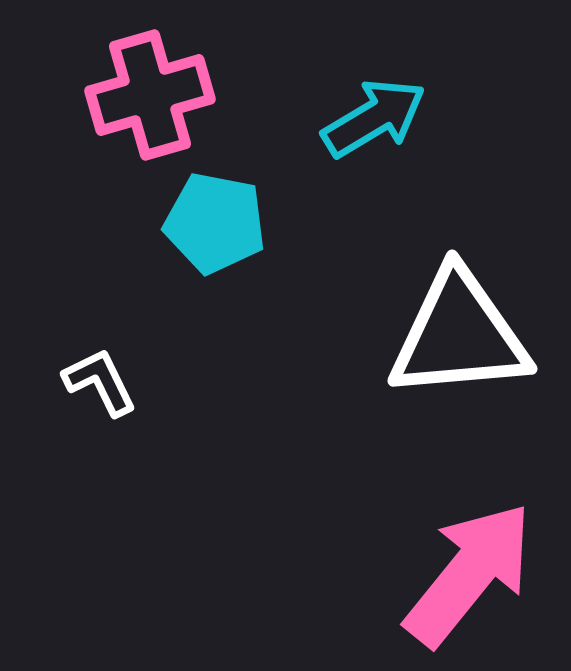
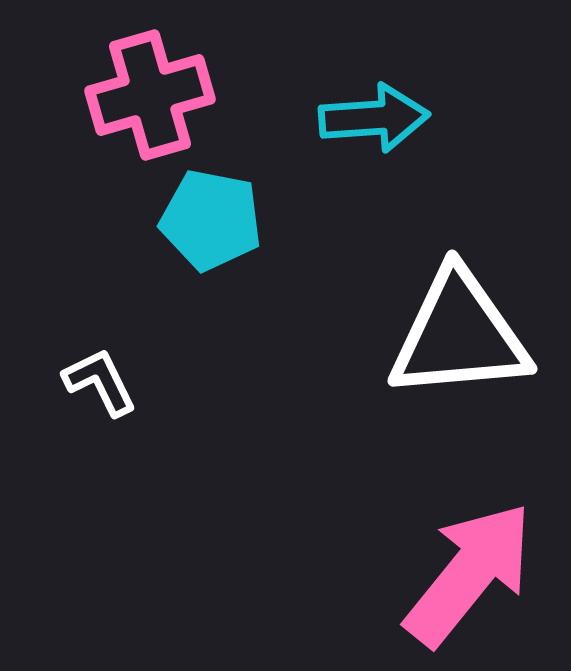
cyan arrow: rotated 27 degrees clockwise
cyan pentagon: moved 4 px left, 3 px up
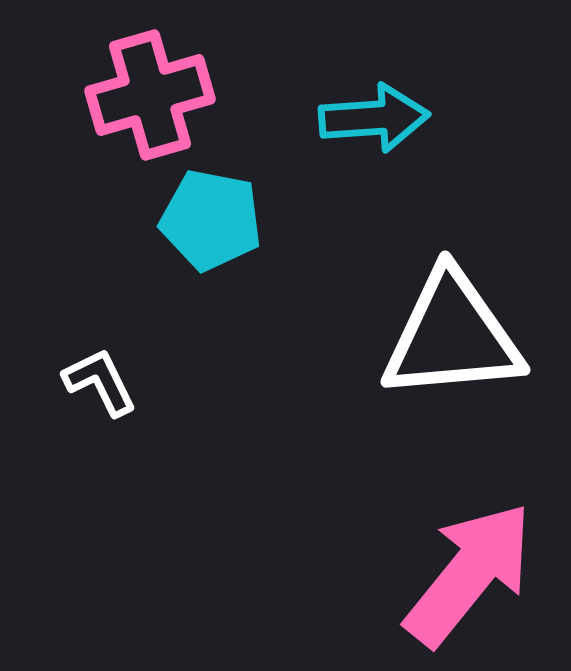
white triangle: moved 7 px left, 1 px down
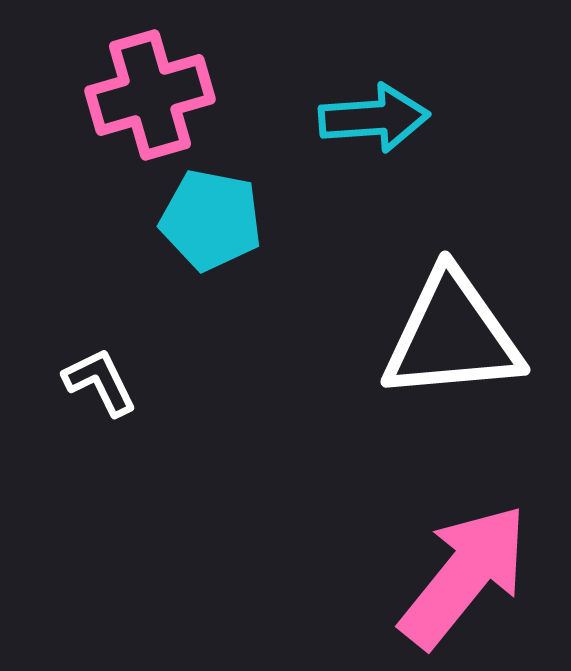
pink arrow: moved 5 px left, 2 px down
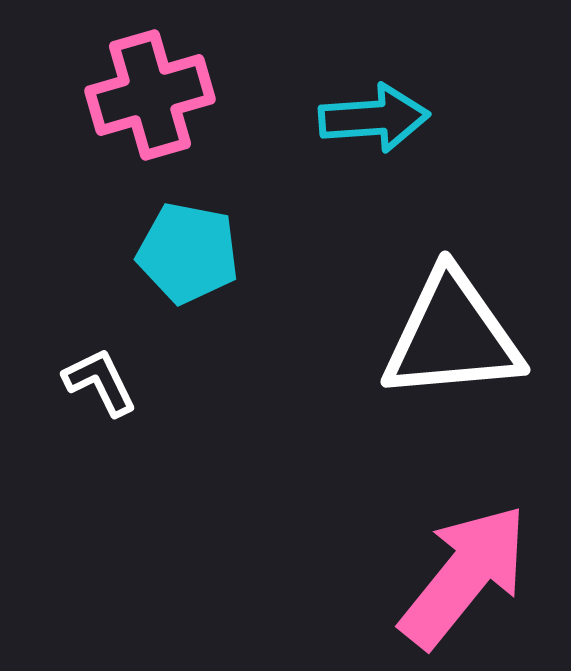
cyan pentagon: moved 23 px left, 33 px down
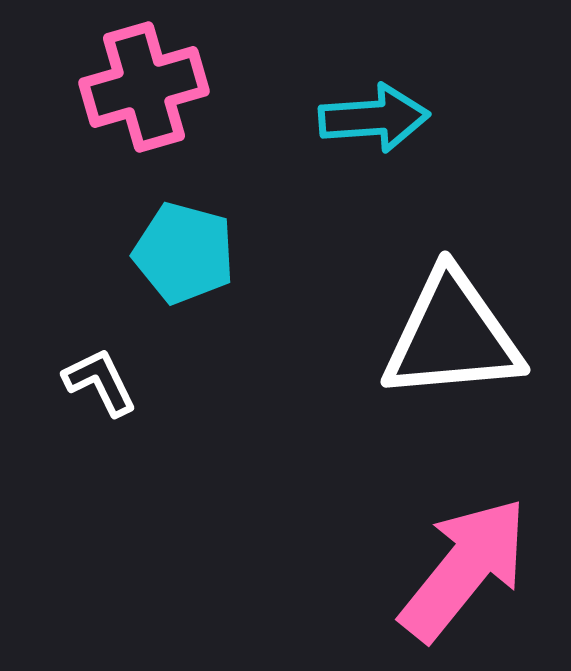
pink cross: moved 6 px left, 8 px up
cyan pentagon: moved 4 px left; rotated 4 degrees clockwise
pink arrow: moved 7 px up
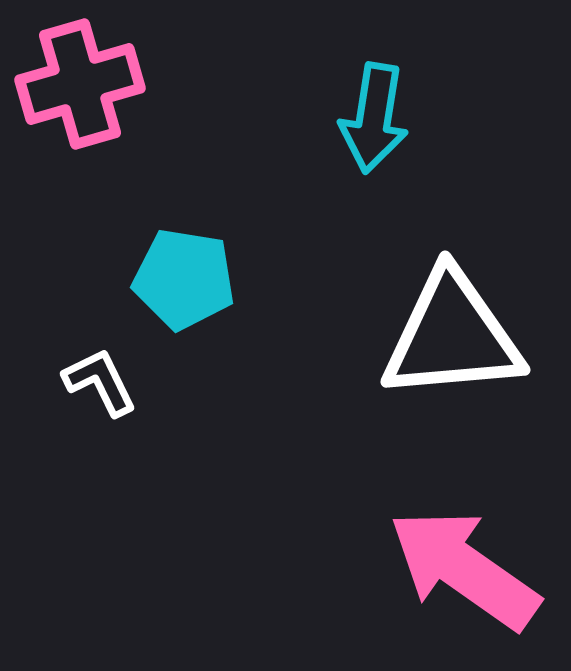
pink cross: moved 64 px left, 3 px up
cyan arrow: rotated 103 degrees clockwise
cyan pentagon: moved 26 px down; rotated 6 degrees counterclockwise
pink arrow: rotated 94 degrees counterclockwise
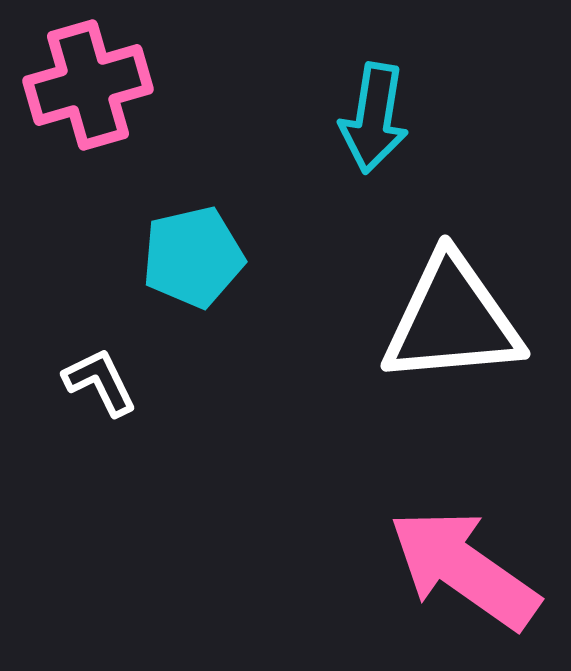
pink cross: moved 8 px right, 1 px down
cyan pentagon: moved 9 px right, 22 px up; rotated 22 degrees counterclockwise
white triangle: moved 16 px up
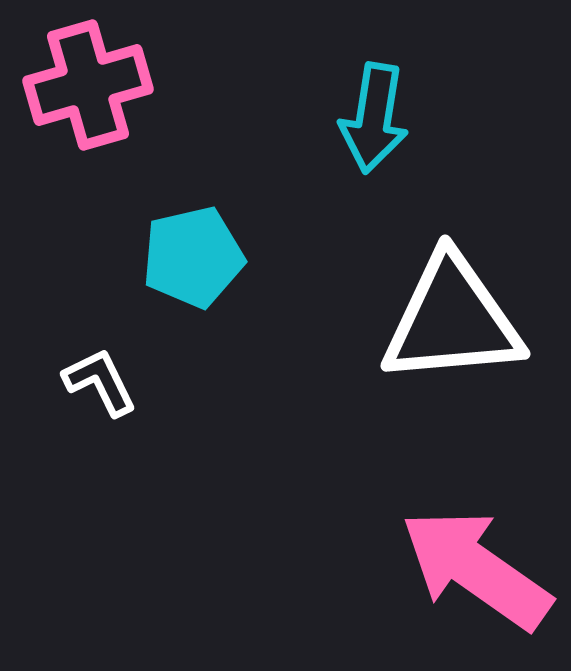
pink arrow: moved 12 px right
